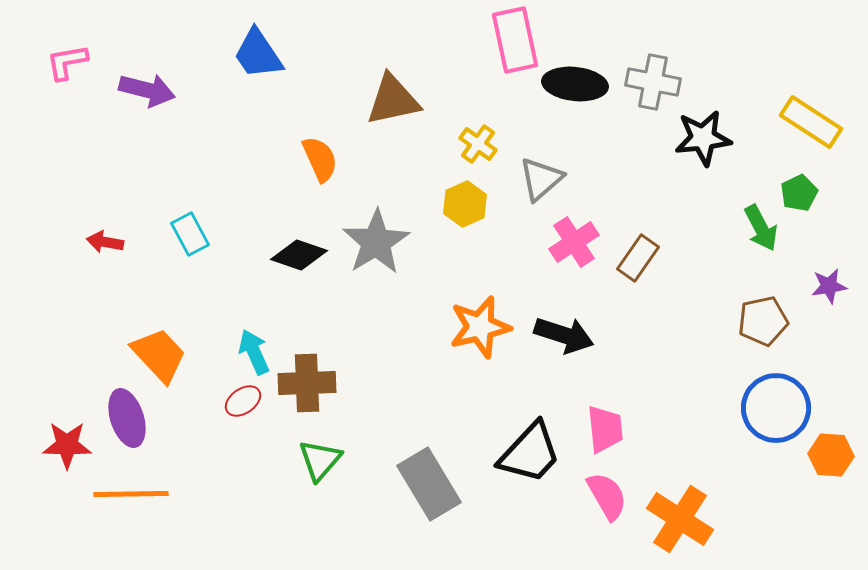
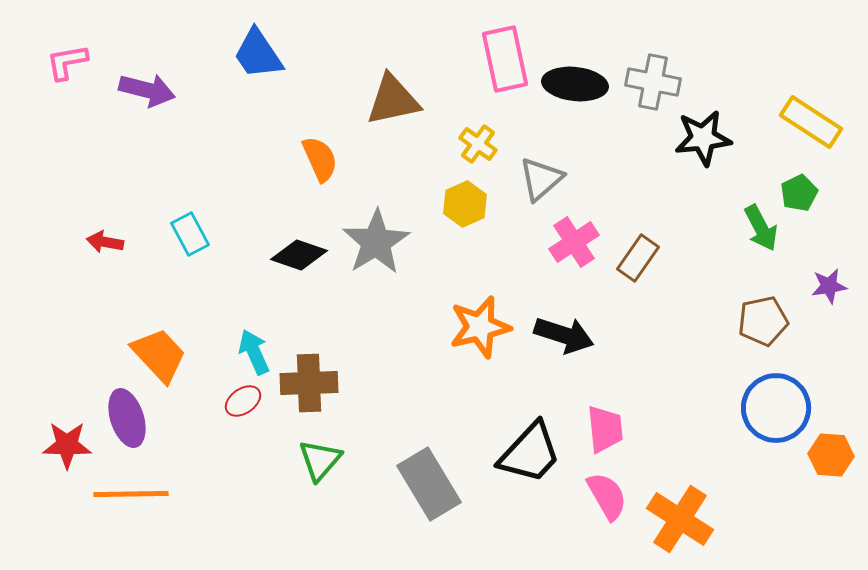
pink rectangle: moved 10 px left, 19 px down
brown cross: moved 2 px right
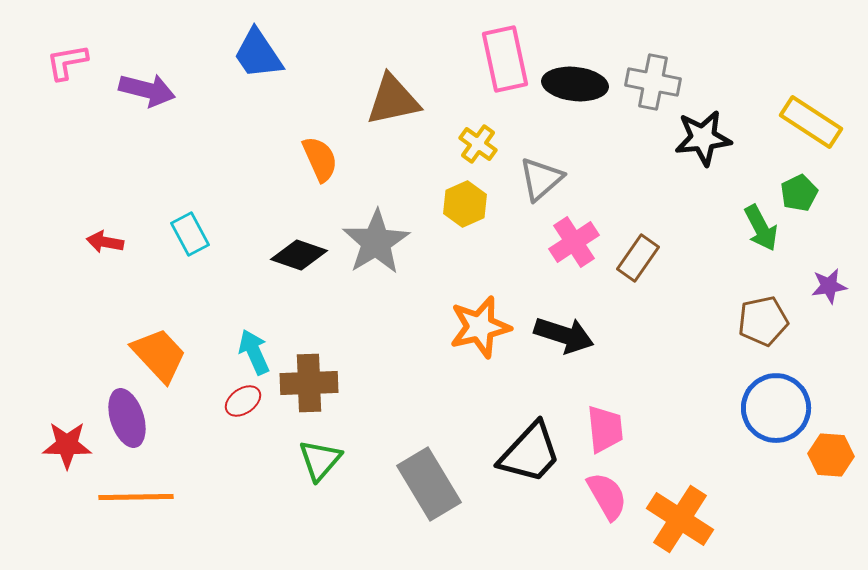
orange line: moved 5 px right, 3 px down
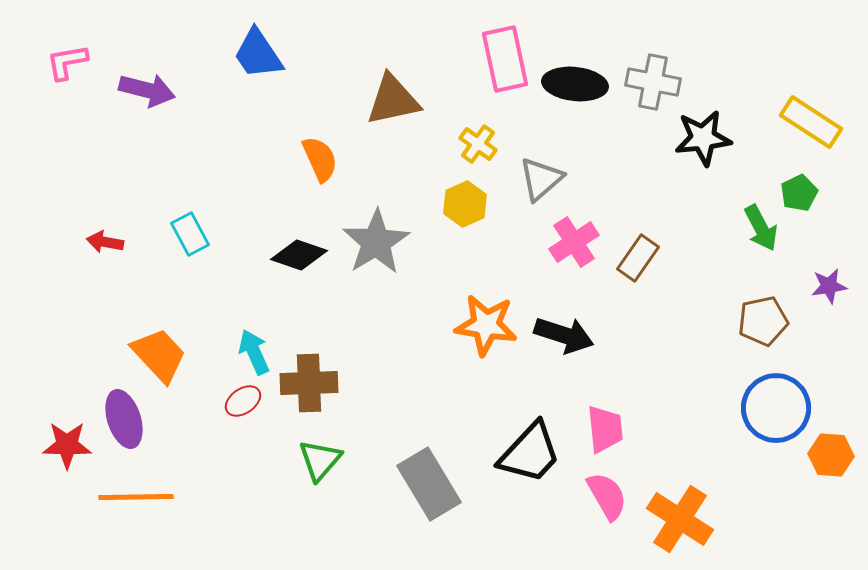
orange star: moved 6 px right, 2 px up; rotated 22 degrees clockwise
purple ellipse: moved 3 px left, 1 px down
